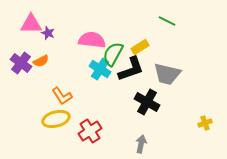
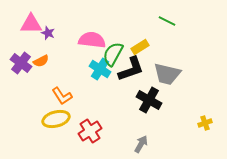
black cross: moved 2 px right, 2 px up
gray arrow: rotated 18 degrees clockwise
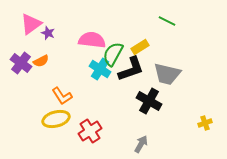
pink triangle: rotated 35 degrees counterclockwise
black cross: moved 1 px down
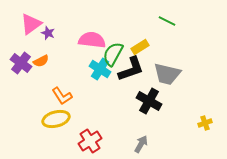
red cross: moved 10 px down
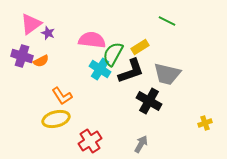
purple cross: moved 1 px right, 7 px up; rotated 20 degrees counterclockwise
black L-shape: moved 2 px down
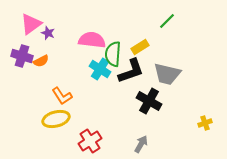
green line: rotated 72 degrees counterclockwise
green semicircle: rotated 25 degrees counterclockwise
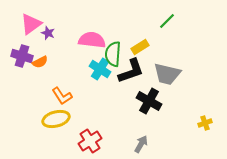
orange semicircle: moved 1 px left, 1 px down
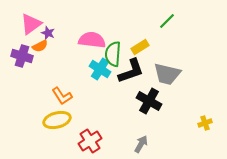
orange semicircle: moved 16 px up
yellow ellipse: moved 1 px right, 1 px down
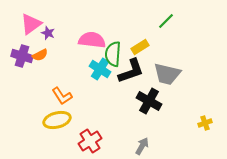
green line: moved 1 px left
orange semicircle: moved 9 px down
gray arrow: moved 1 px right, 2 px down
